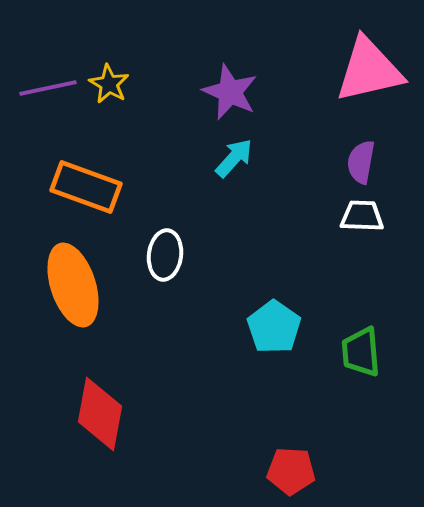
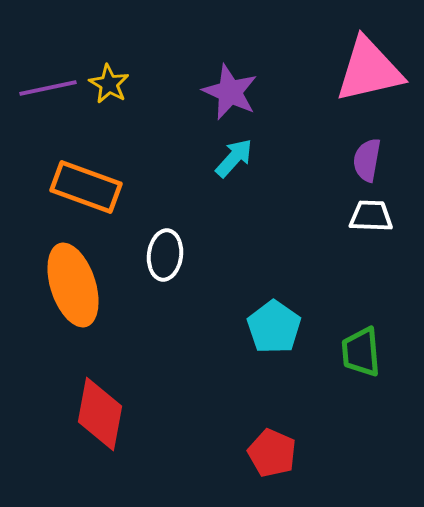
purple semicircle: moved 6 px right, 2 px up
white trapezoid: moved 9 px right
red pentagon: moved 19 px left, 18 px up; rotated 21 degrees clockwise
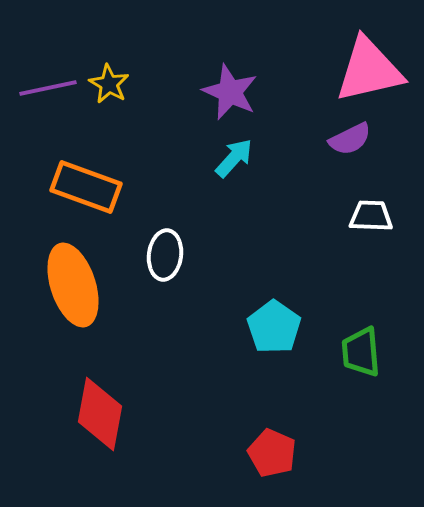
purple semicircle: moved 17 px left, 21 px up; rotated 126 degrees counterclockwise
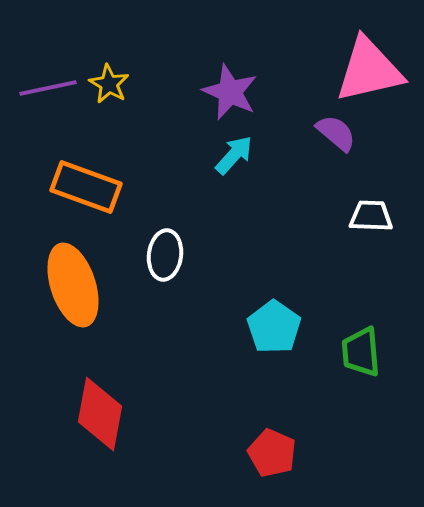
purple semicircle: moved 14 px left, 6 px up; rotated 114 degrees counterclockwise
cyan arrow: moved 3 px up
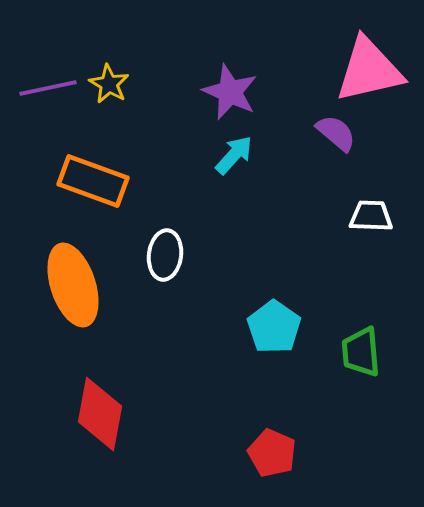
orange rectangle: moved 7 px right, 6 px up
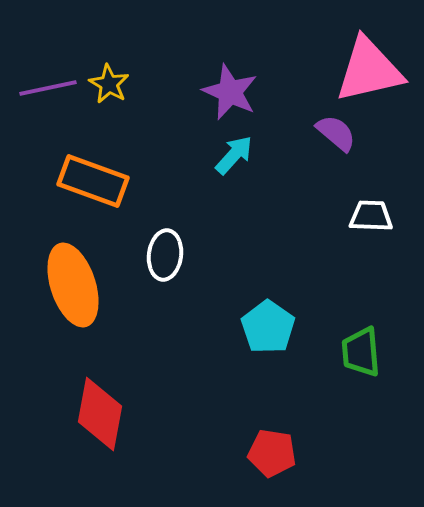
cyan pentagon: moved 6 px left
red pentagon: rotated 15 degrees counterclockwise
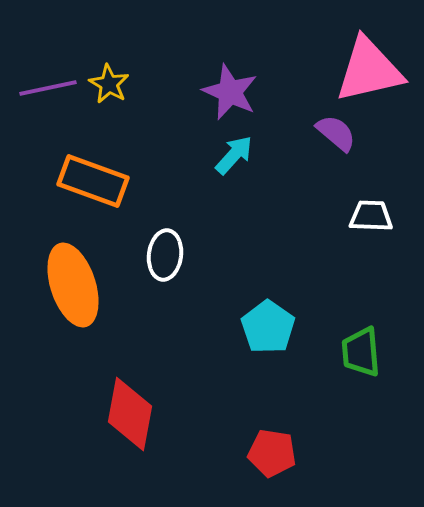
red diamond: moved 30 px right
